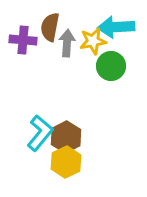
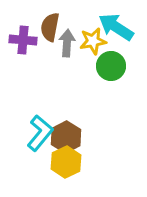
cyan arrow: rotated 36 degrees clockwise
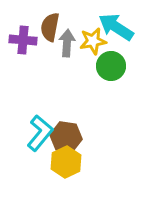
brown hexagon: rotated 24 degrees counterclockwise
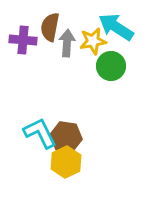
cyan L-shape: rotated 66 degrees counterclockwise
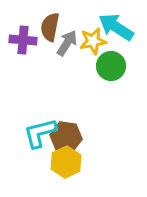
gray arrow: rotated 28 degrees clockwise
cyan L-shape: rotated 78 degrees counterclockwise
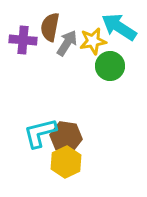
cyan arrow: moved 3 px right
green circle: moved 1 px left
